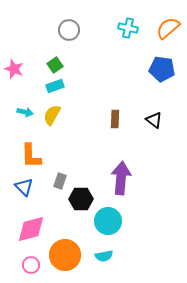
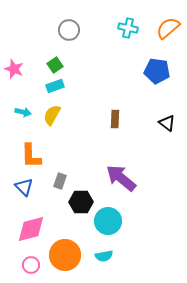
blue pentagon: moved 5 px left, 2 px down
cyan arrow: moved 2 px left
black triangle: moved 13 px right, 3 px down
purple arrow: rotated 56 degrees counterclockwise
black hexagon: moved 3 px down
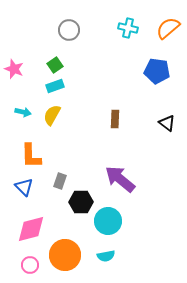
purple arrow: moved 1 px left, 1 px down
cyan semicircle: moved 2 px right
pink circle: moved 1 px left
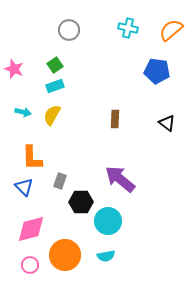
orange semicircle: moved 3 px right, 2 px down
orange L-shape: moved 1 px right, 2 px down
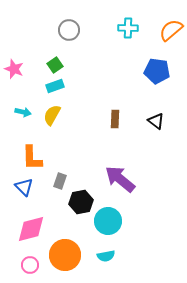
cyan cross: rotated 12 degrees counterclockwise
black triangle: moved 11 px left, 2 px up
black hexagon: rotated 10 degrees counterclockwise
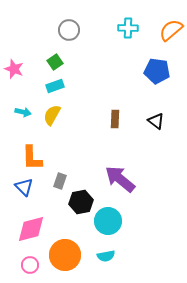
green square: moved 3 px up
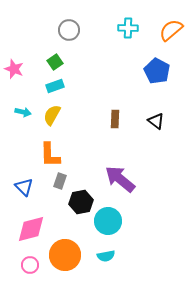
blue pentagon: rotated 20 degrees clockwise
orange L-shape: moved 18 px right, 3 px up
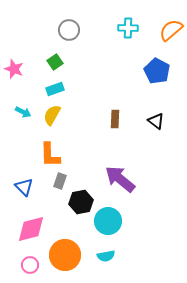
cyan rectangle: moved 3 px down
cyan arrow: rotated 14 degrees clockwise
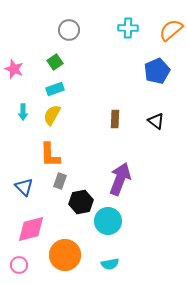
blue pentagon: rotated 20 degrees clockwise
cyan arrow: rotated 63 degrees clockwise
purple arrow: rotated 72 degrees clockwise
cyan semicircle: moved 4 px right, 8 px down
pink circle: moved 11 px left
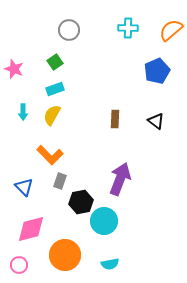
orange L-shape: rotated 44 degrees counterclockwise
cyan circle: moved 4 px left
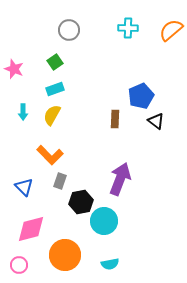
blue pentagon: moved 16 px left, 25 px down
